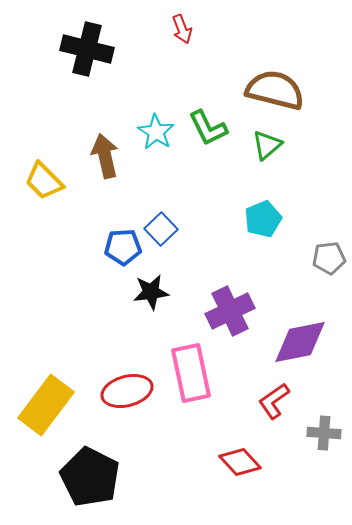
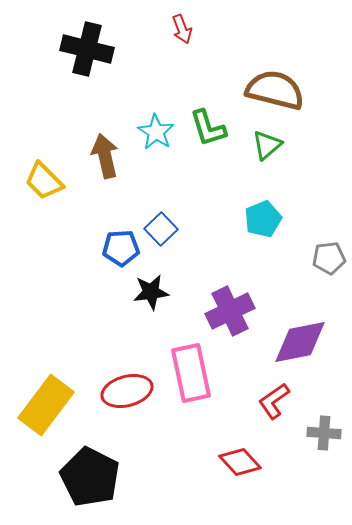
green L-shape: rotated 9 degrees clockwise
blue pentagon: moved 2 px left, 1 px down
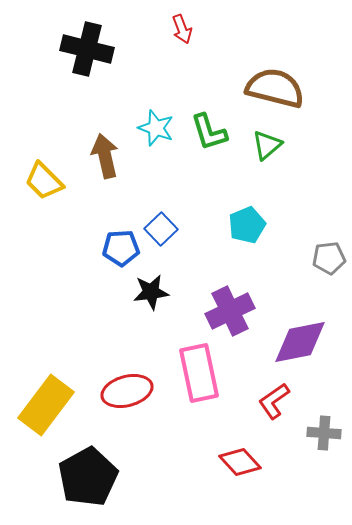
brown semicircle: moved 2 px up
green L-shape: moved 1 px right, 4 px down
cyan star: moved 4 px up; rotated 12 degrees counterclockwise
cyan pentagon: moved 16 px left, 6 px down
pink rectangle: moved 8 px right
black pentagon: moved 2 px left; rotated 16 degrees clockwise
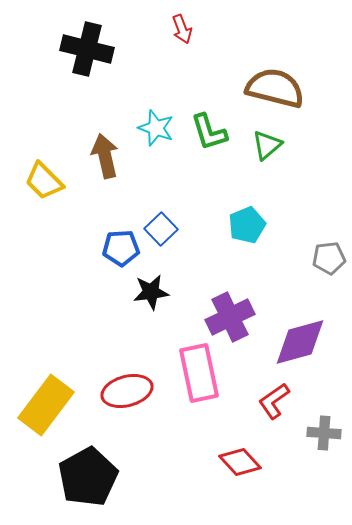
purple cross: moved 6 px down
purple diamond: rotated 4 degrees counterclockwise
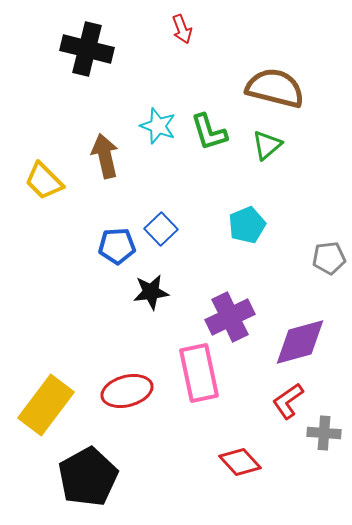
cyan star: moved 2 px right, 2 px up
blue pentagon: moved 4 px left, 2 px up
red L-shape: moved 14 px right
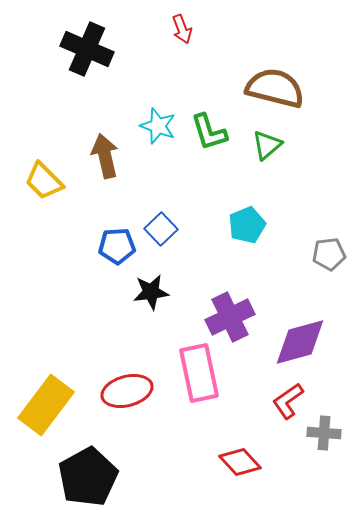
black cross: rotated 9 degrees clockwise
gray pentagon: moved 4 px up
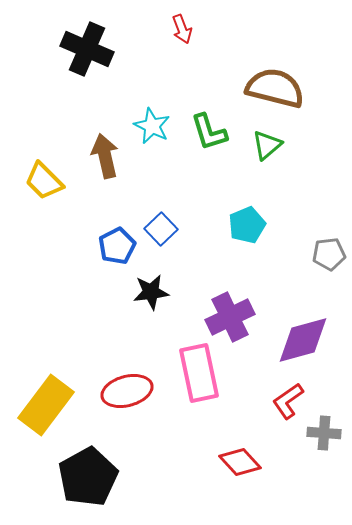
cyan star: moved 6 px left; rotated 6 degrees clockwise
blue pentagon: rotated 24 degrees counterclockwise
purple diamond: moved 3 px right, 2 px up
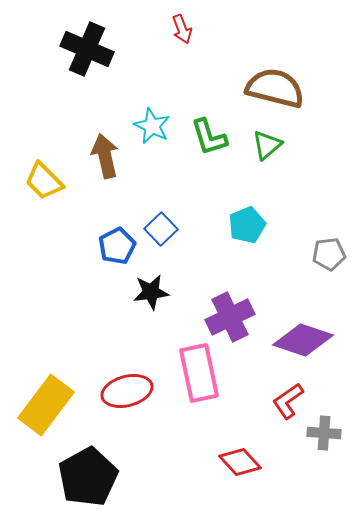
green L-shape: moved 5 px down
purple diamond: rotated 34 degrees clockwise
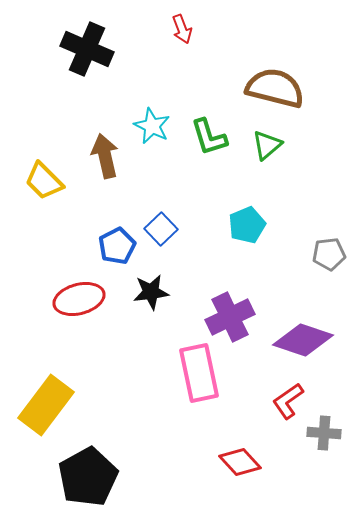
red ellipse: moved 48 px left, 92 px up
